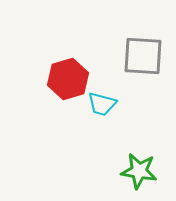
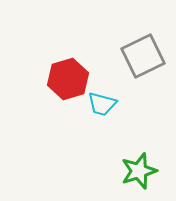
gray square: rotated 30 degrees counterclockwise
green star: rotated 27 degrees counterclockwise
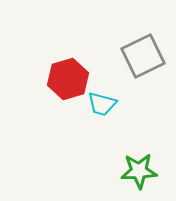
green star: rotated 15 degrees clockwise
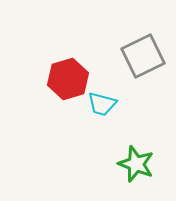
green star: moved 3 px left, 7 px up; rotated 24 degrees clockwise
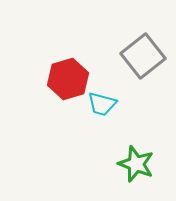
gray square: rotated 12 degrees counterclockwise
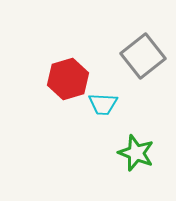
cyan trapezoid: moved 1 px right; rotated 12 degrees counterclockwise
green star: moved 11 px up
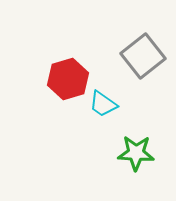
cyan trapezoid: rotated 32 degrees clockwise
green star: rotated 18 degrees counterclockwise
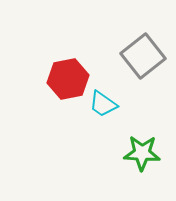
red hexagon: rotated 6 degrees clockwise
green star: moved 6 px right
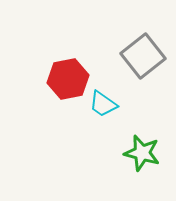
green star: rotated 12 degrees clockwise
